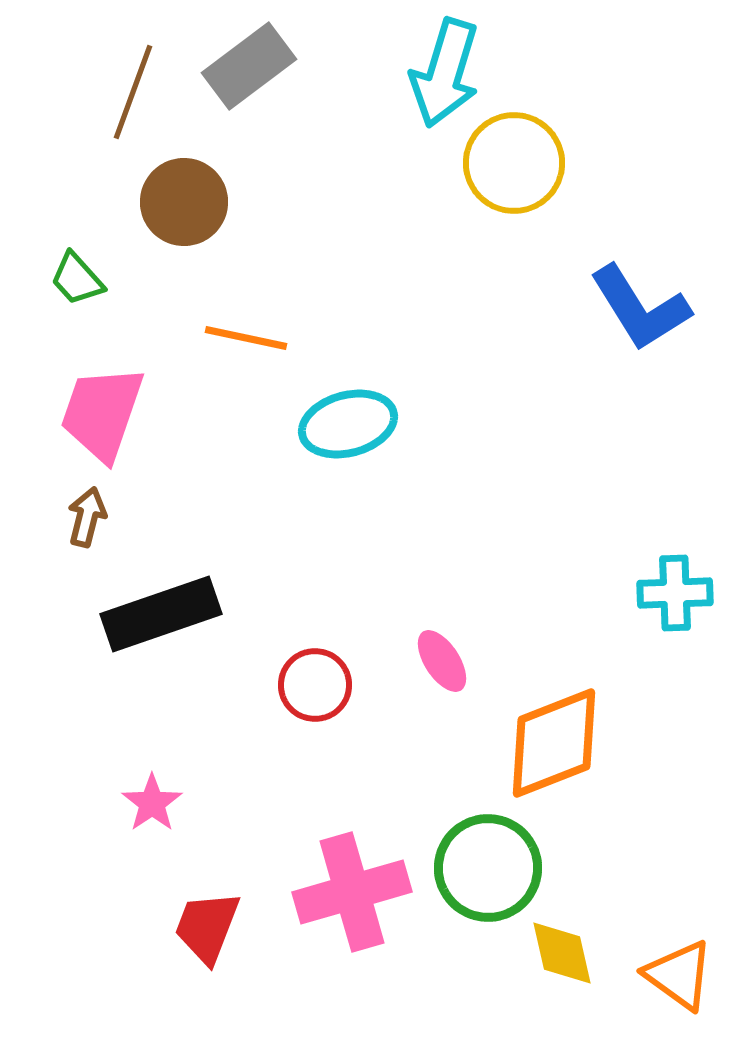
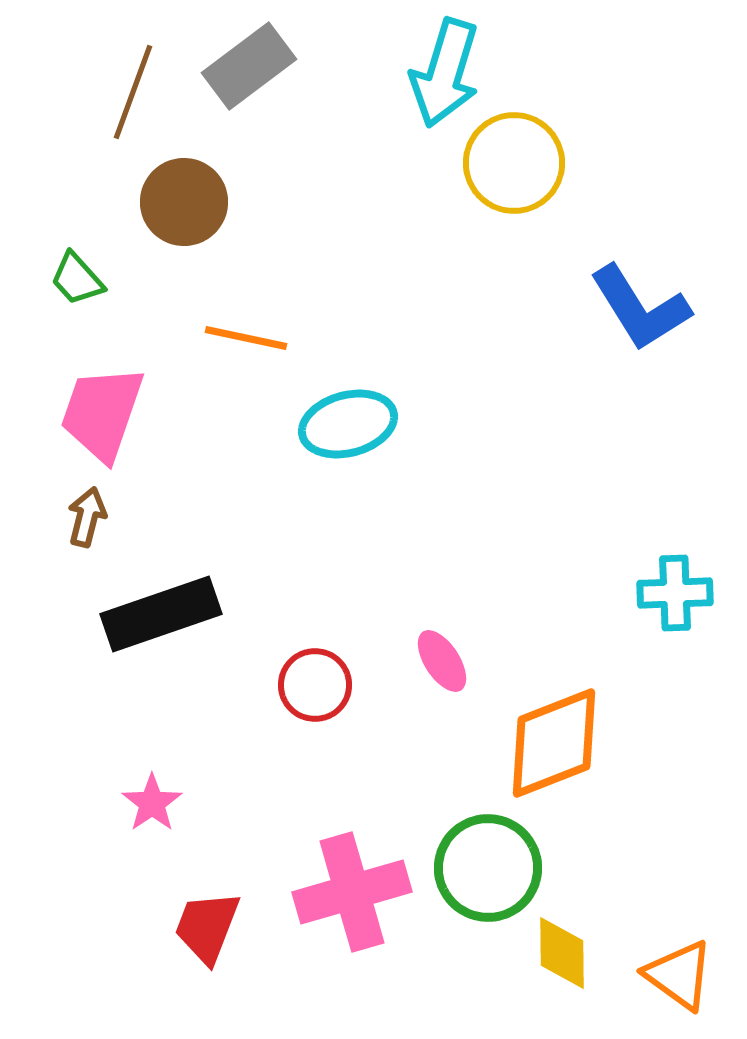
yellow diamond: rotated 12 degrees clockwise
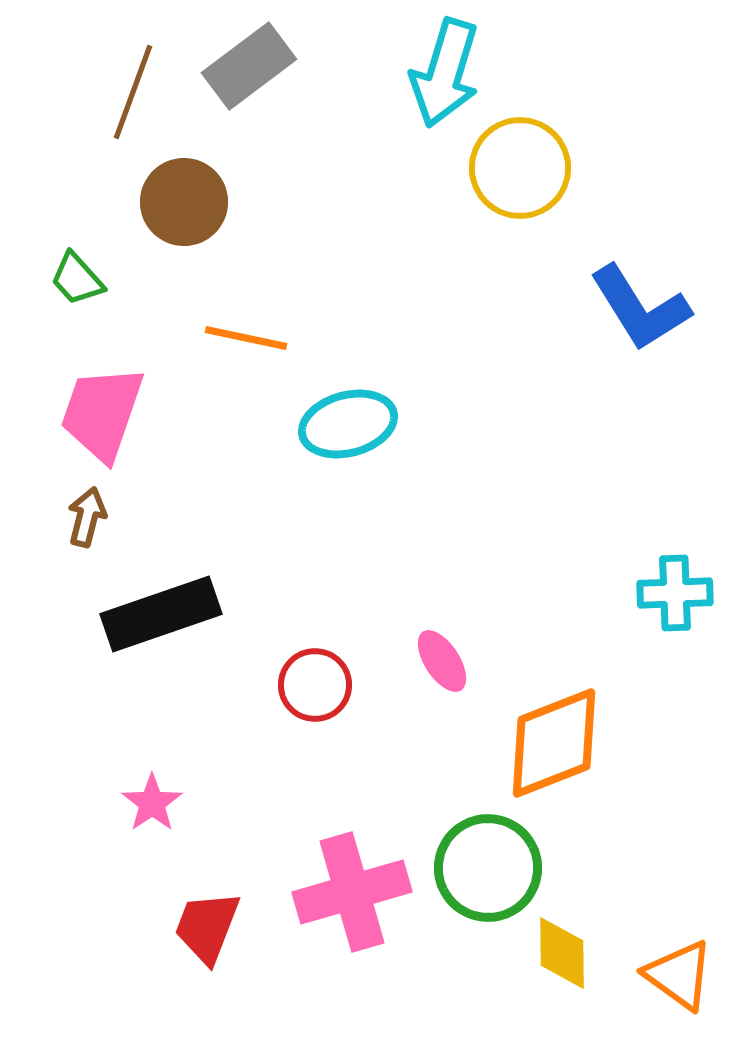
yellow circle: moved 6 px right, 5 px down
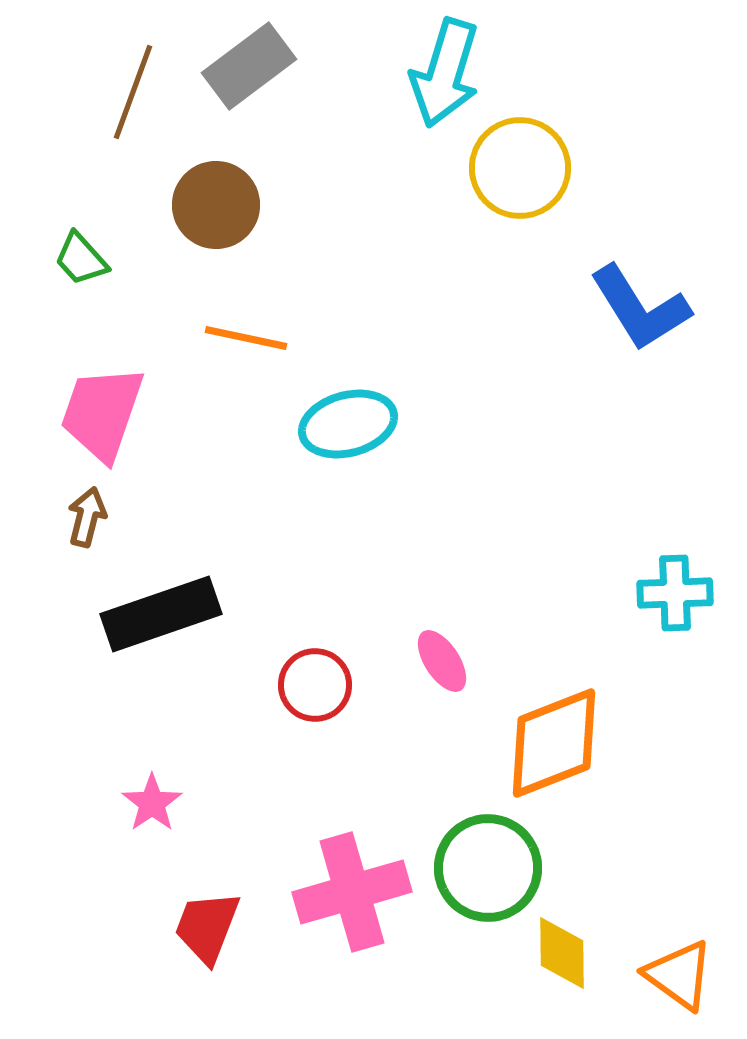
brown circle: moved 32 px right, 3 px down
green trapezoid: moved 4 px right, 20 px up
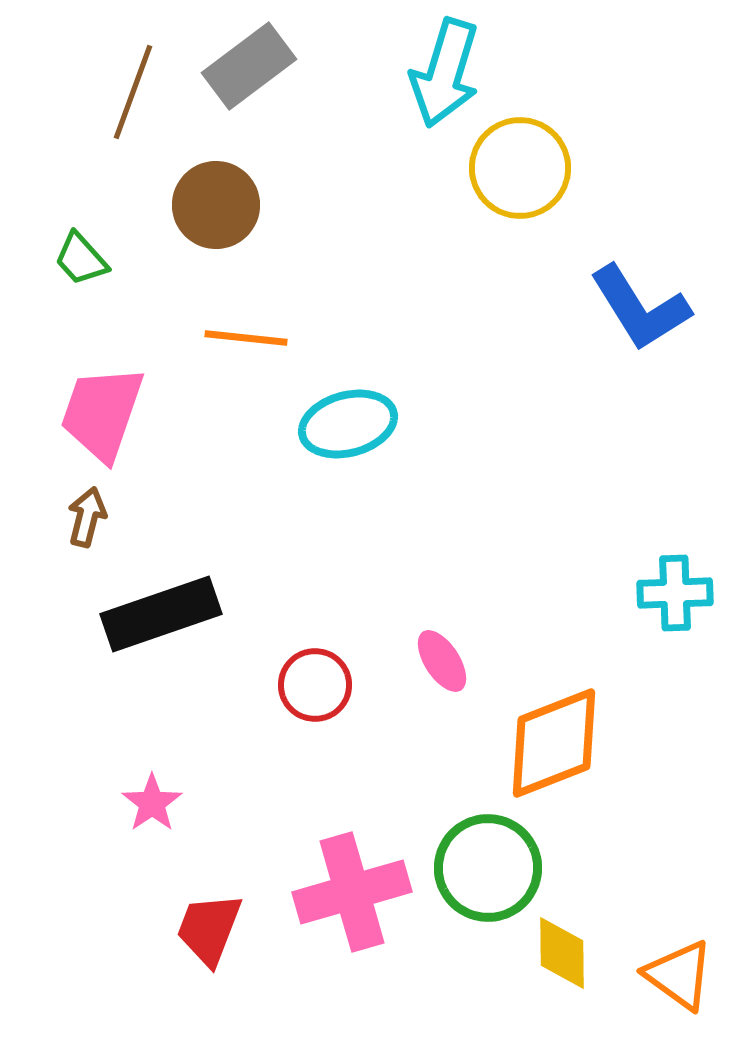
orange line: rotated 6 degrees counterclockwise
red trapezoid: moved 2 px right, 2 px down
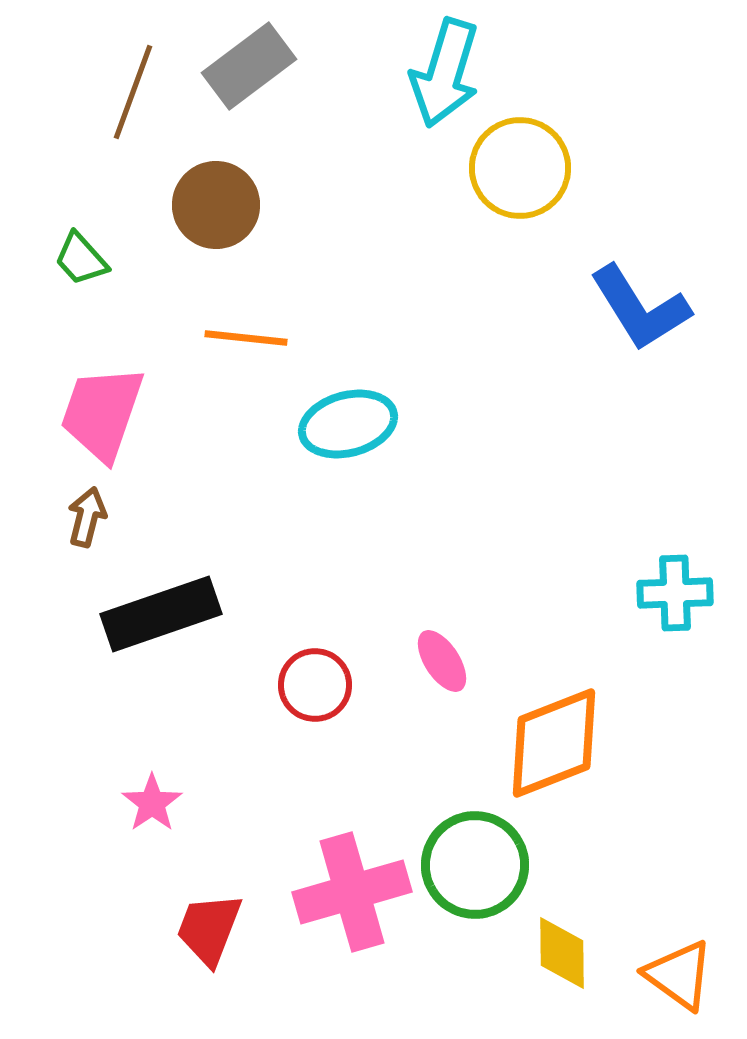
green circle: moved 13 px left, 3 px up
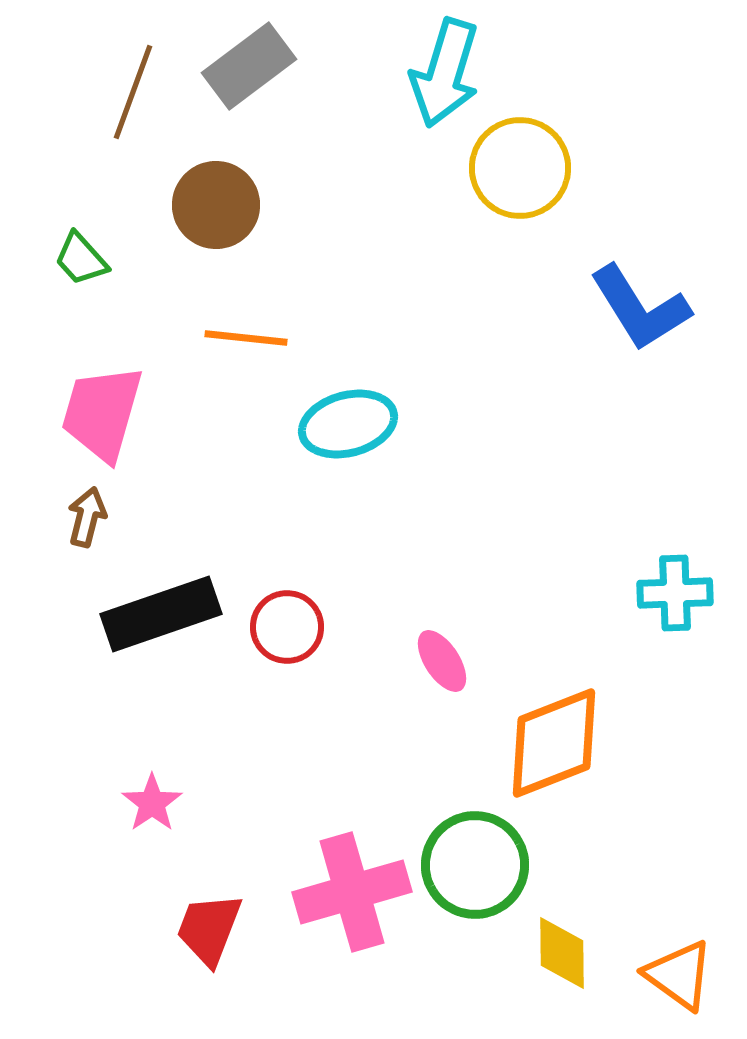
pink trapezoid: rotated 3 degrees counterclockwise
red circle: moved 28 px left, 58 px up
